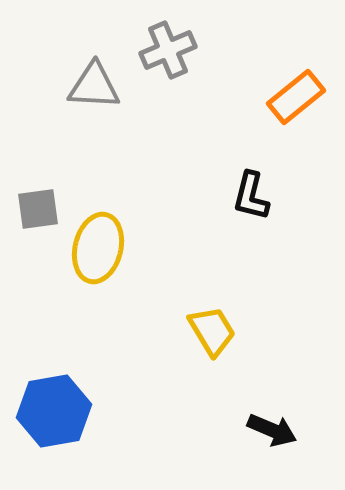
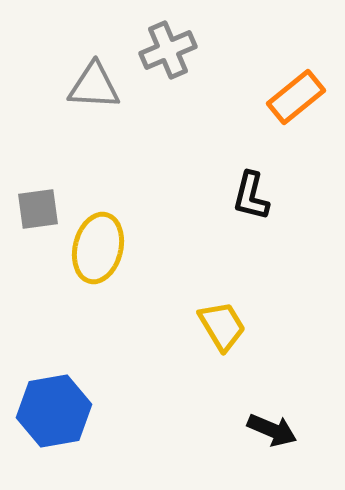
yellow trapezoid: moved 10 px right, 5 px up
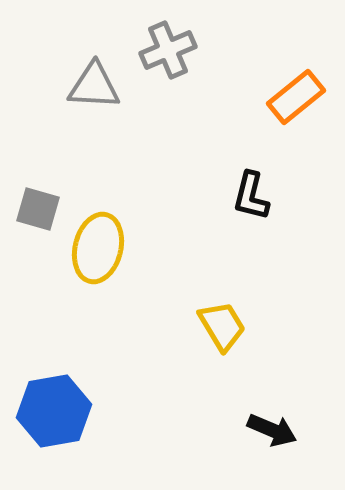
gray square: rotated 24 degrees clockwise
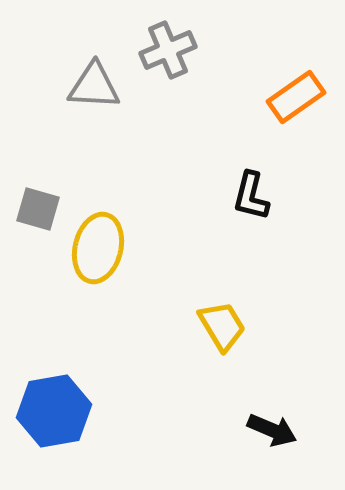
orange rectangle: rotated 4 degrees clockwise
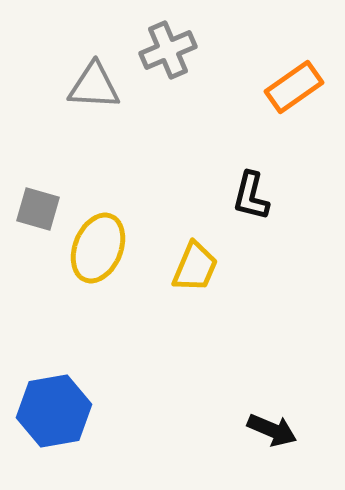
orange rectangle: moved 2 px left, 10 px up
yellow ellipse: rotated 8 degrees clockwise
yellow trapezoid: moved 27 px left, 59 px up; rotated 54 degrees clockwise
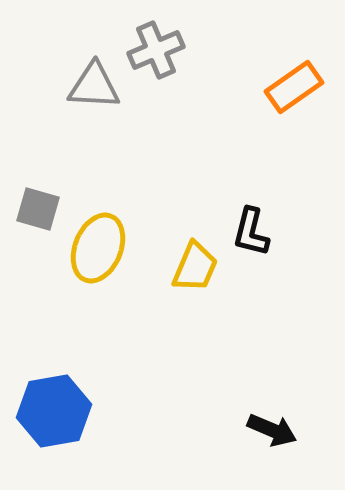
gray cross: moved 12 px left
black L-shape: moved 36 px down
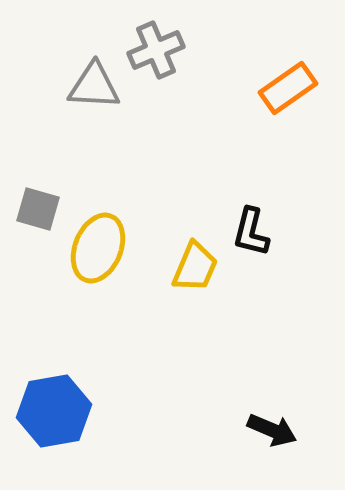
orange rectangle: moved 6 px left, 1 px down
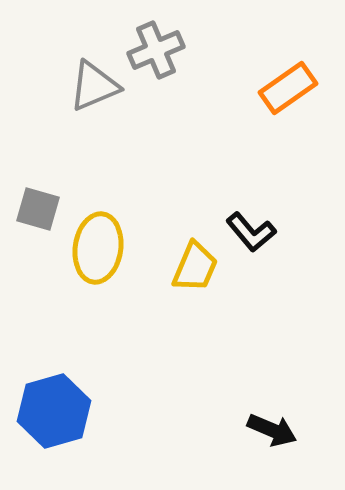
gray triangle: rotated 26 degrees counterclockwise
black L-shape: rotated 54 degrees counterclockwise
yellow ellipse: rotated 14 degrees counterclockwise
blue hexagon: rotated 6 degrees counterclockwise
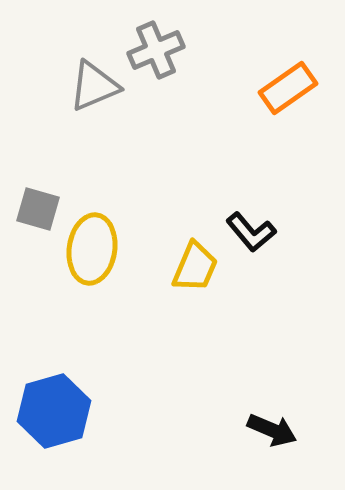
yellow ellipse: moved 6 px left, 1 px down
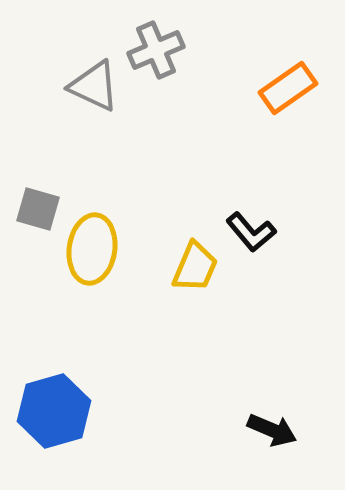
gray triangle: rotated 48 degrees clockwise
